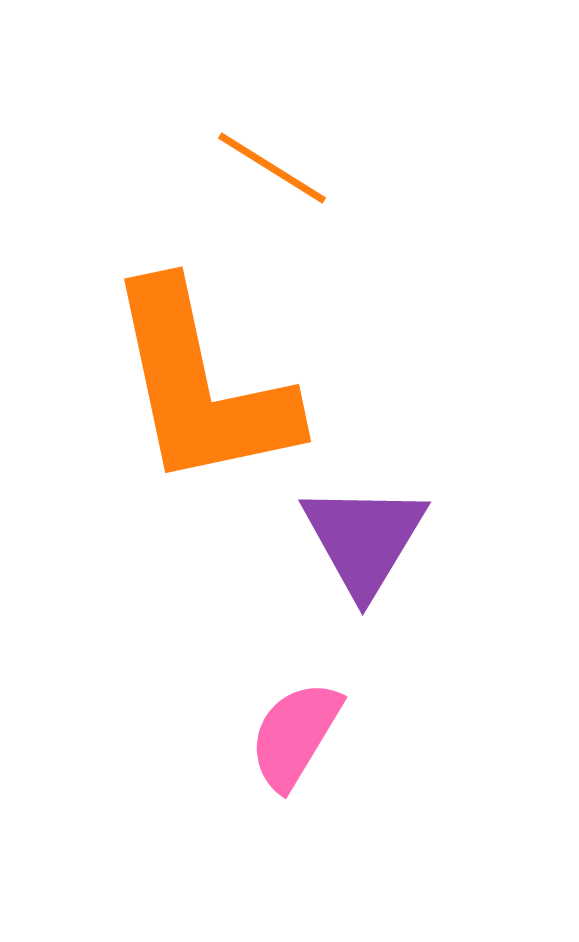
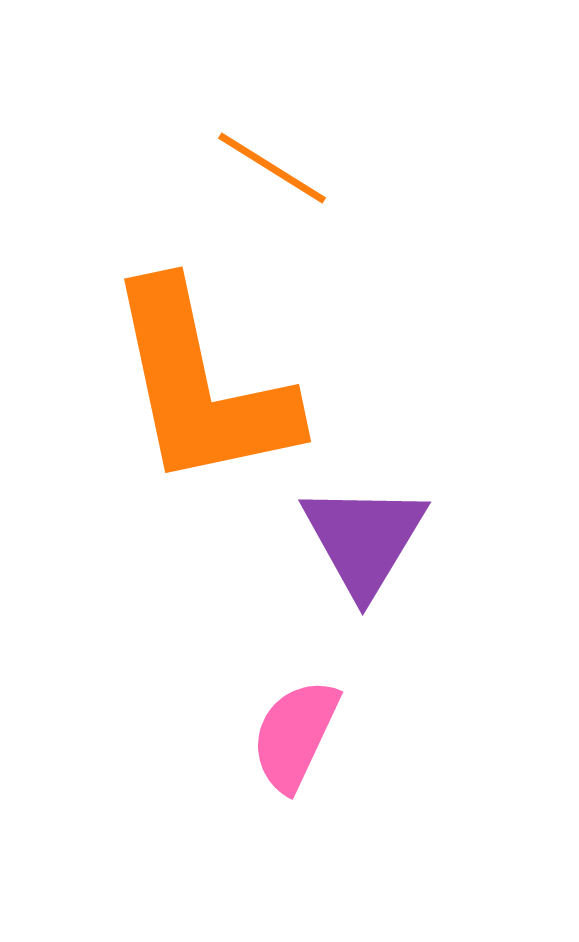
pink semicircle: rotated 6 degrees counterclockwise
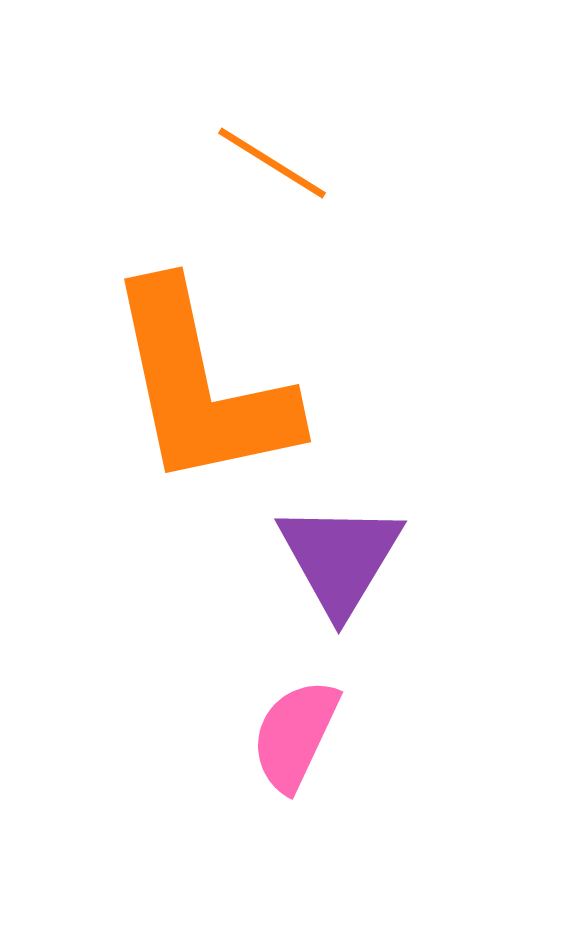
orange line: moved 5 px up
purple triangle: moved 24 px left, 19 px down
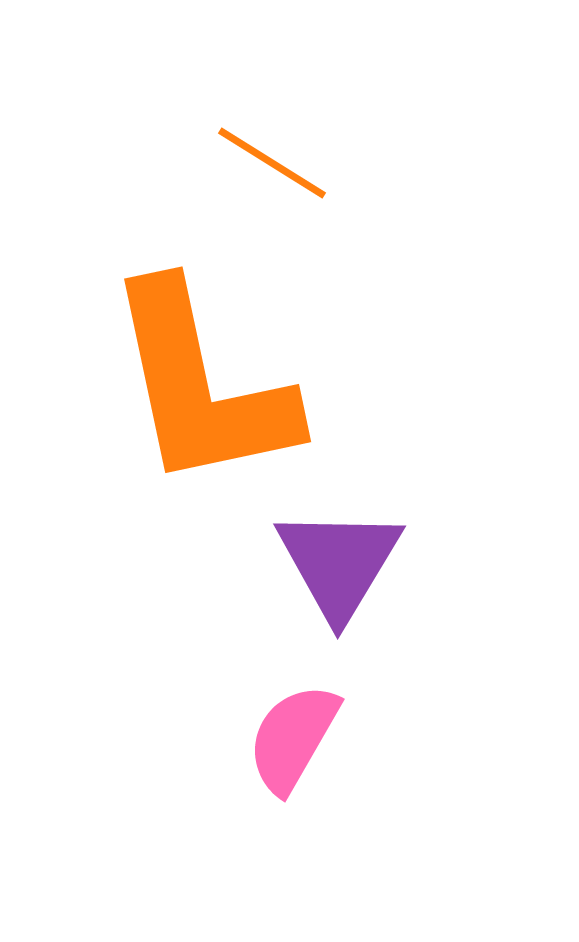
purple triangle: moved 1 px left, 5 px down
pink semicircle: moved 2 px left, 3 px down; rotated 5 degrees clockwise
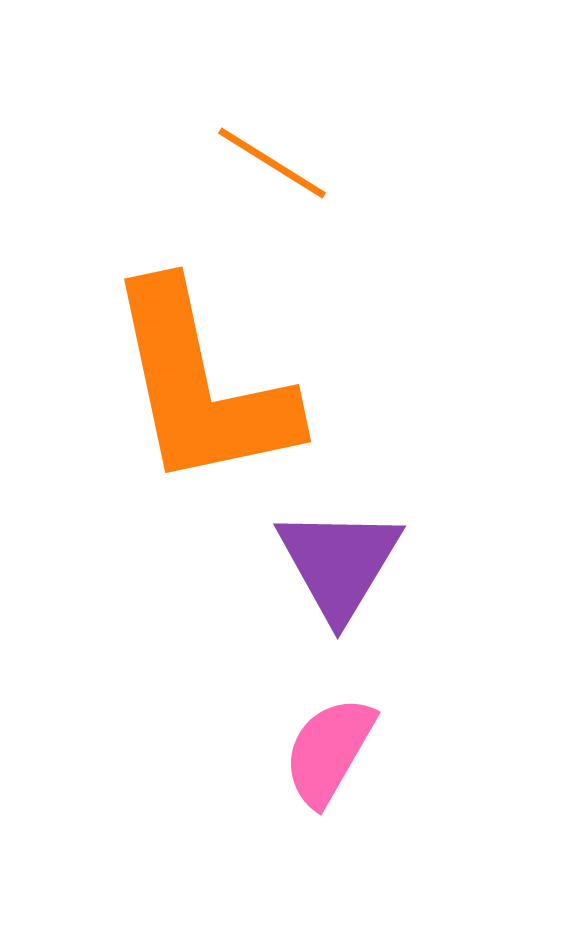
pink semicircle: moved 36 px right, 13 px down
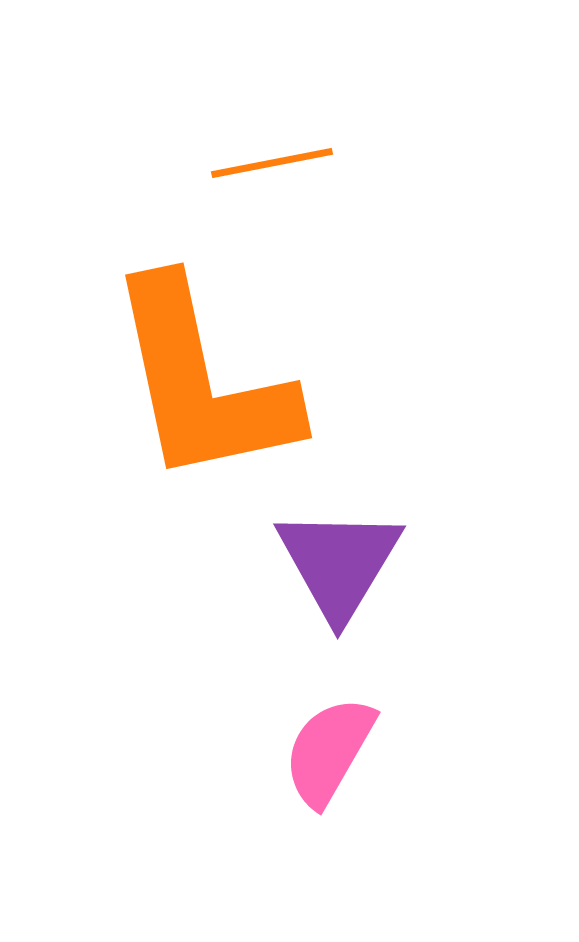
orange line: rotated 43 degrees counterclockwise
orange L-shape: moved 1 px right, 4 px up
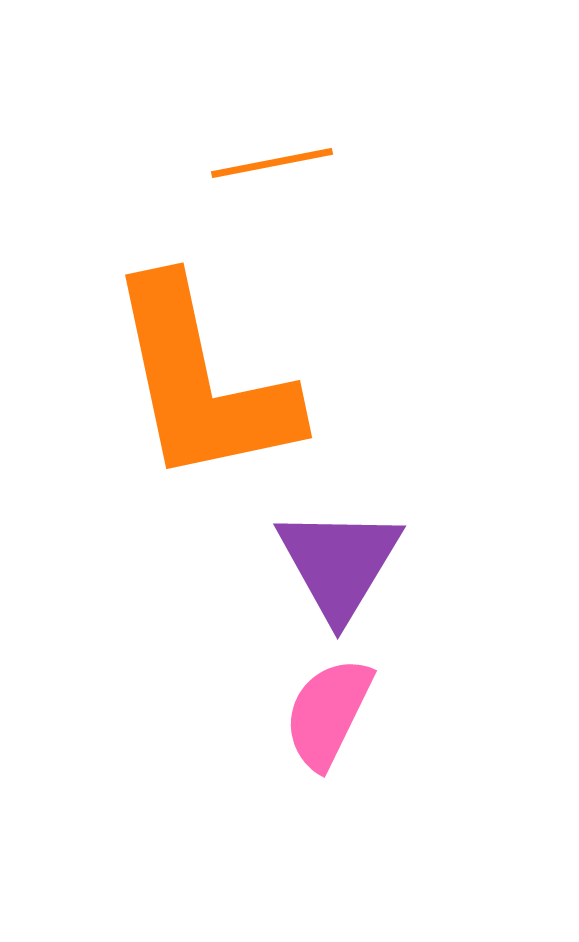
pink semicircle: moved 1 px left, 38 px up; rotated 4 degrees counterclockwise
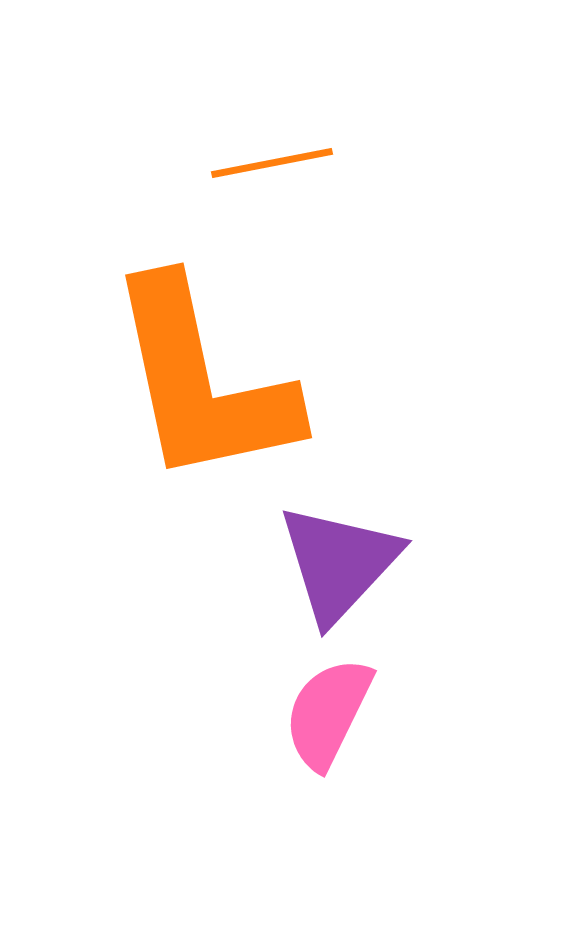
purple triangle: rotated 12 degrees clockwise
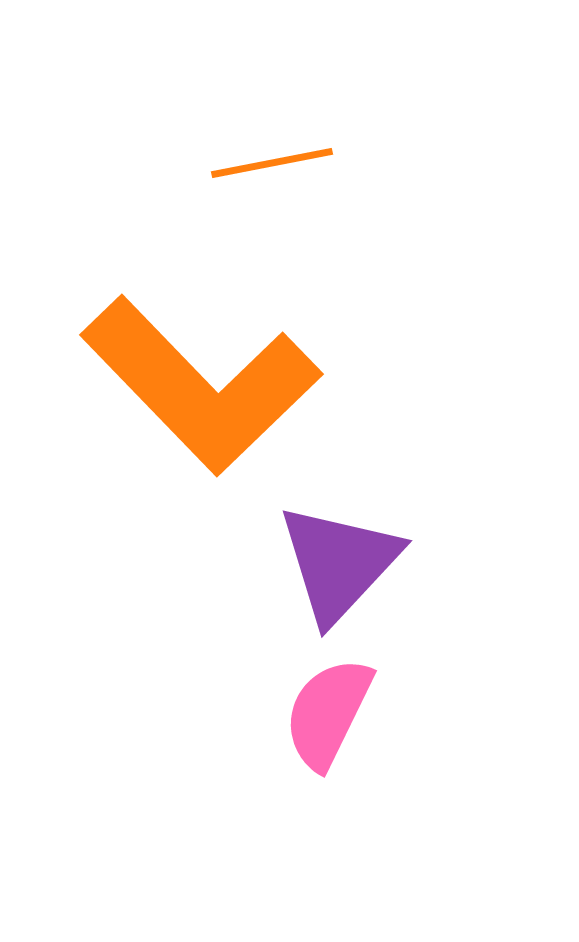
orange L-shape: moved 1 px left, 3 px down; rotated 32 degrees counterclockwise
